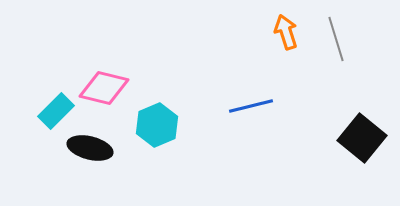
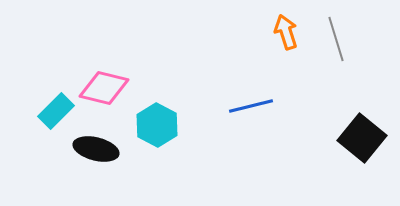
cyan hexagon: rotated 9 degrees counterclockwise
black ellipse: moved 6 px right, 1 px down
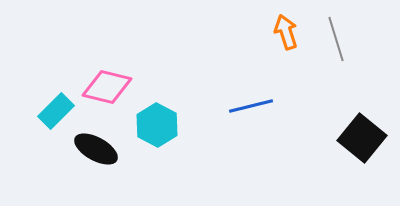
pink diamond: moved 3 px right, 1 px up
black ellipse: rotated 15 degrees clockwise
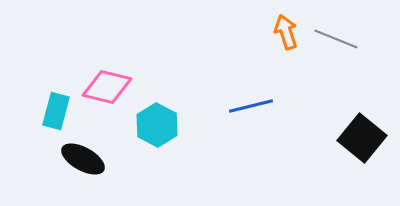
gray line: rotated 51 degrees counterclockwise
cyan rectangle: rotated 30 degrees counterclockwise
black ellipse: moved 13 px left, 10 px down
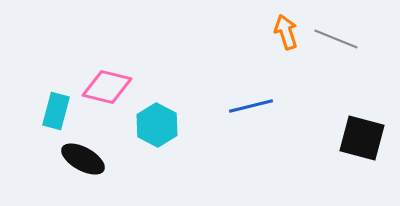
black square: rotated 24 degrees counterclockwise
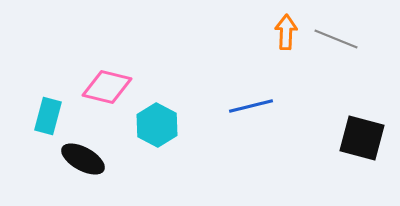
orange arrow: rotated 20 degrees clockwise
cyan rectangle: moved 8 px left, 5 px down
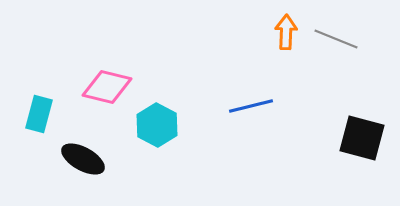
cyan rectangle: moved 9 px left, 2 px up
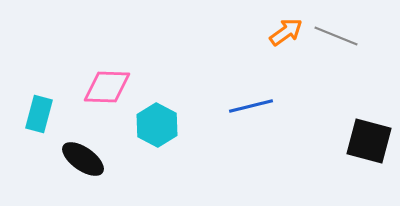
orange arrow: rotated 52 degrees clockwise
gray line: moved 3 px up
pink diamond: rotated 12 degrees counterclockwise
black square: moved 7 px right, 3 px down
black ellipse: rotated 6 degrees clockwise
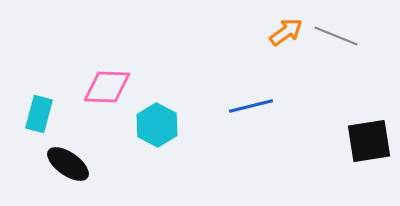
black square: rotated 24 degrees counterclockwise
black ellipse: moved 15 px left, 5 px down
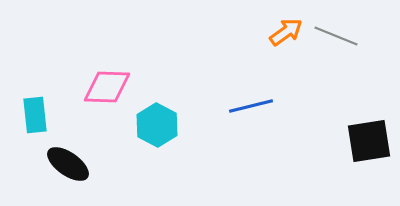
cyan rectangle: moved 4 px left, 1 px down; rotated 21 degrees counterclockwise
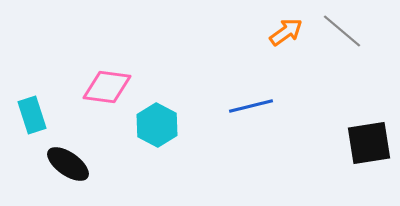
gray line: moved 6 px right, 5 px up; rotated 18 degrees clockwise
pink diamond: rotated 6 degrees clockwise
cyan rectangle: moved 3 px left; rotated 12 degrees counterclockwise
black square: moved 2 px down
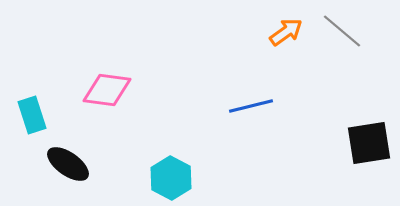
pink diamond: moved 3 px down
cyan hexagon: moved 14 px right, 53 px down
